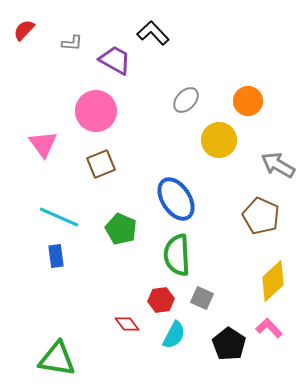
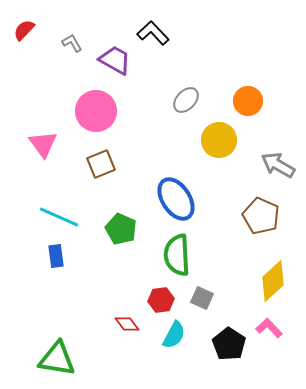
gray L-shape: rotated 125 degrees counterclockwise
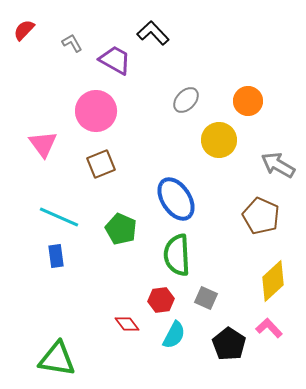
gray square: moved 4 px right
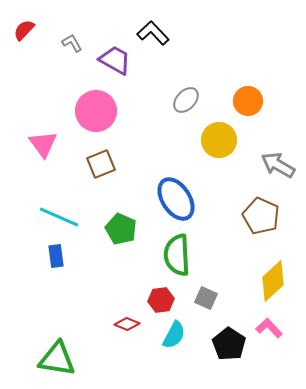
red diamond: rotated 30 degrees counterclockwise
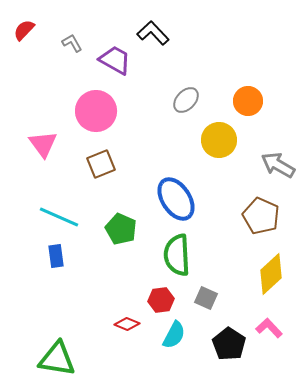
yellow diamond: moved 2 px left, 7 px up
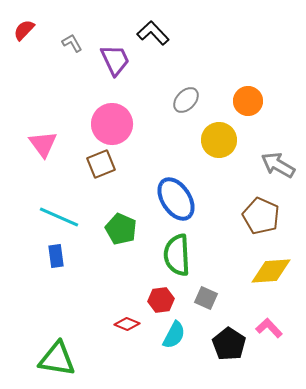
purple trapezoid: rotated 36 degrees clockwise
pink circle: moved 16 px right, 13 px down
yellow diamond: moved 3 px up; rotated 39 degrees clockwise
